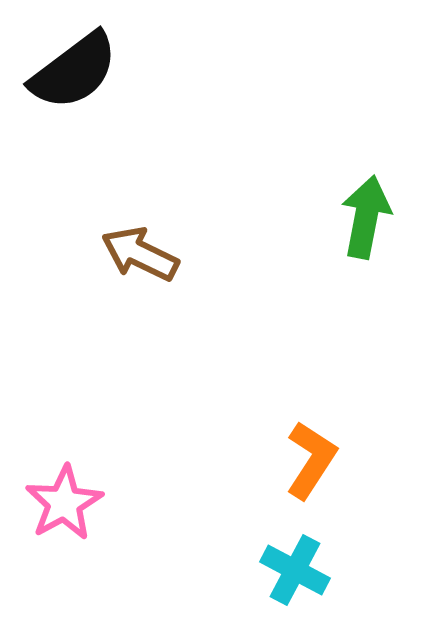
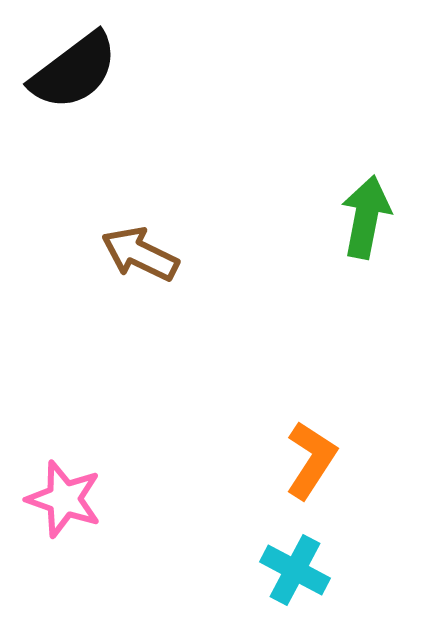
pink star: moved 4 px up; rotated 24 degrees counterclockwise
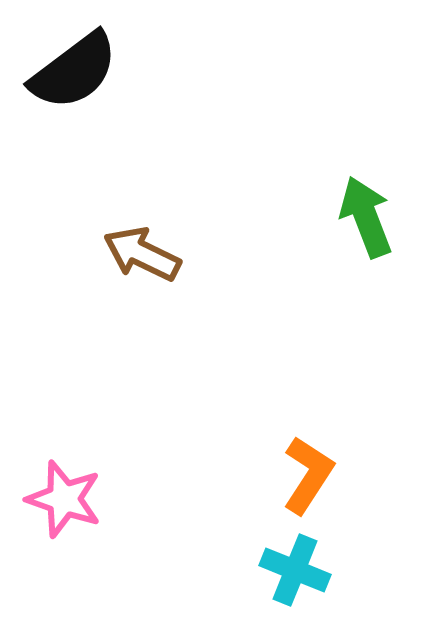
green arrow: rotated 32 degrees counterclockwise
brown arrow: moved 2 px right
orange L-shape: moved 3 px left, 15 px down
cyan cross: rotated 6 degrees counterclockwise
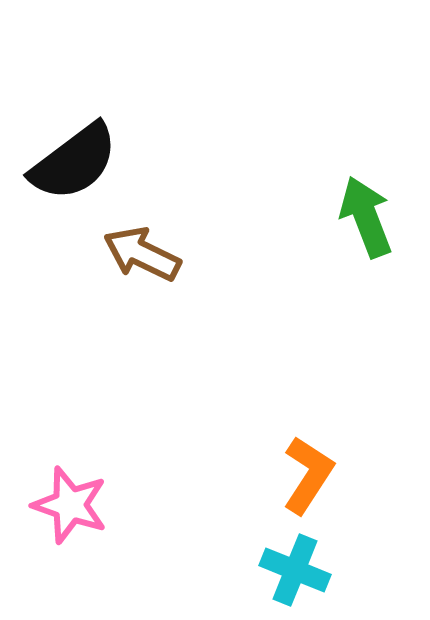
black semicircle: moved 91 px down
pink star: moved 6 px right, 6 px down
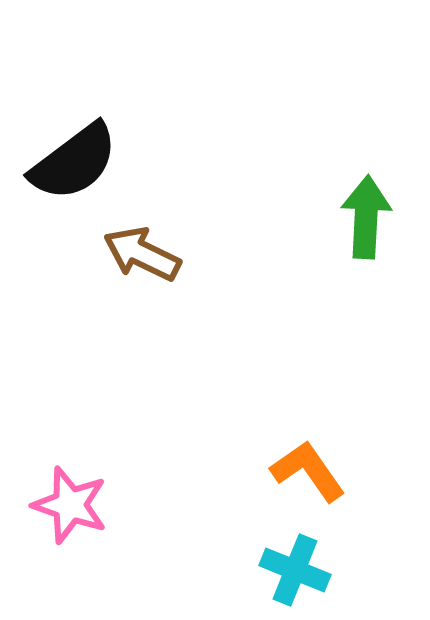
green arrow: rotated 24 degrees clockwise
orange L-shape: moved 4 px up; rotated 68 degrees counterclockwise
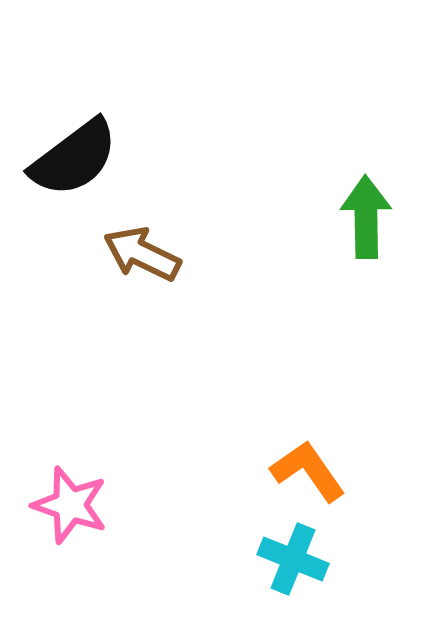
black semicircle: moved 4 px up
green arrow: rotated 4 degrees counterclockwise
cyan cross: moved 2 px left, 11 px up
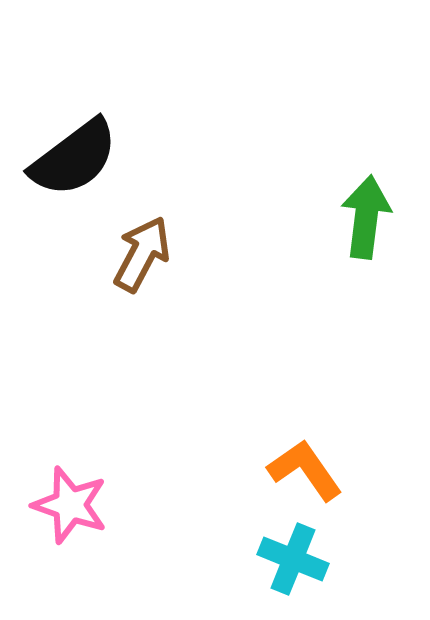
green arrow: rotated 8 degrees clockwise
brown arrow: rotated 92 degrees clockwise
orange L-shape: moved 3 px left, 1 px up
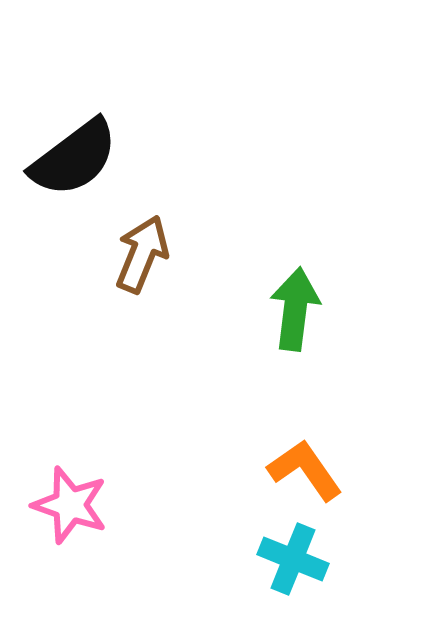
green arrow: moved 71 px left, 92 px down
brown arrow: rotated 6 degrees counterclockwise
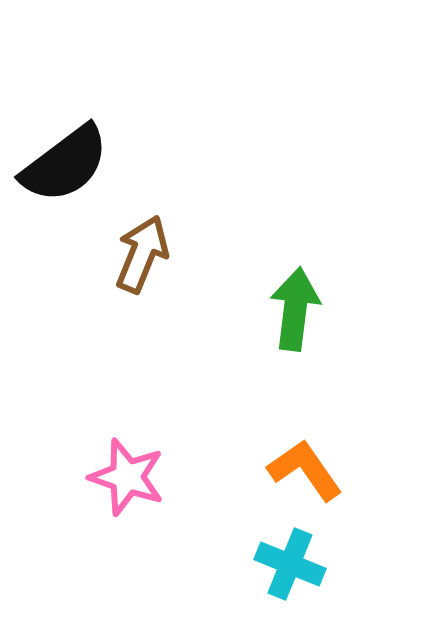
black semicircle: moved 9 px left, 6 px down
pink star: moved 57 px right, 28 px up
cyan cross: moved 3 px left, 5 px down
